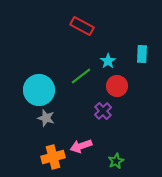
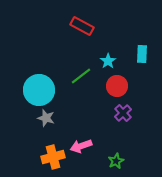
purple cross: moved 20 px right, 2 px down
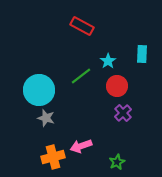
green star: moved 1 px right, 1 px down
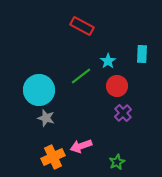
orange cross: rotated 10 degrees counterclockwise
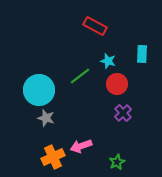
red rectangle: moved 13 px right
cyan star: rotated 21 degrees counterclockwise
green line: moved 1 px left
red circle: moved 2 px up
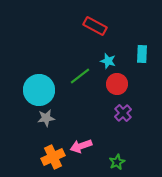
gray star: rotated 24 degrees counterclockwise
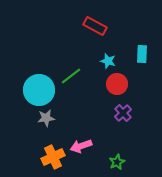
green line: moved 9 px left
